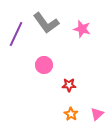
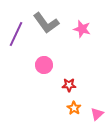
orange star: moved 3 px right, 6 px up
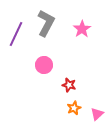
gray L-shape: rotated 116 degrees counterclockwise
pink star: rotated 24 degrees clockwise
red star: rotated 16 degrees clockwise
orange star: rotated 16 degrees clockwise
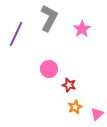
gray L-shape: moved 3 px right, 5 px up
pink circle: moved 5 px right, 4 px down
orange star: moved 1 px right, 1 px up
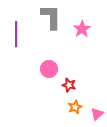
gray L-shape: moved 2 px right, 1 px up; rotated 28 degrees counterclockwise
purple line: rotated 25 degrees counterclockwise
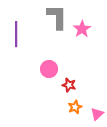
gray L-shape: moved 6 px right
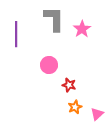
gray L-shape: moved 3 px left, 2 px down
pink circle: moved 4 px up
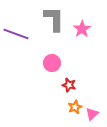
purple line: rotated 70 degrees counterclockwise
pink circle: moved 3 px right, 2 px up
pink triangle: moved 5 px left
